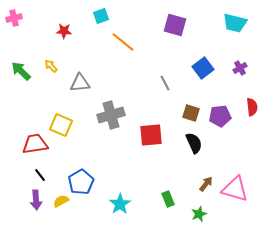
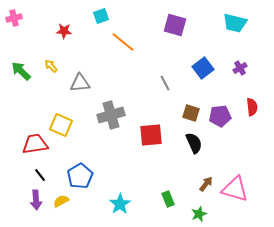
blue pentagon: moved 1 px left, 6 px up
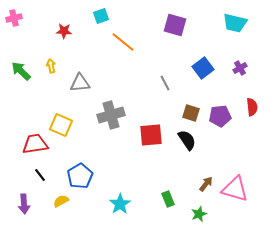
yellow arrow: rotated 32 degrees clockwise
black semicircle: moved 7 px left, 3 px up; rotated 10 degrees counterclockwise
purple arrow: moved 12 px left, 4 px down
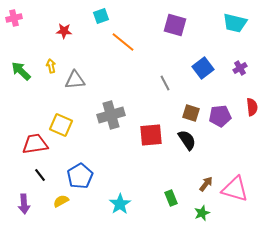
gray triangle: moved 5 px left, 3 px up
green rectangle: moved 3 px right, 1 px up
green star: moved 3 px right, 1 px up
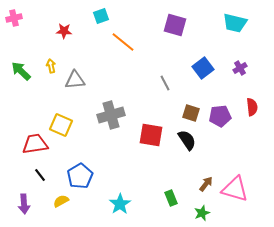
red square: rotated 15 degrees clockwise
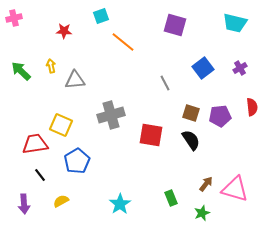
black semicircle: moved 4 px right
blue pentagon: moved 3 px left, 15 px up
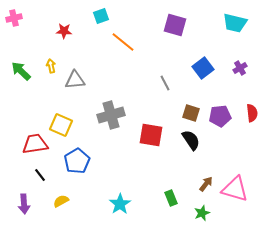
red semicircle: moved 6 px down
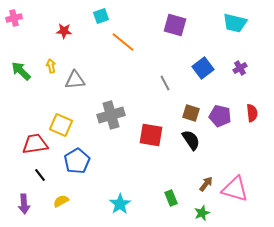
purple pentagon: rotated 20 degrees clockwise
